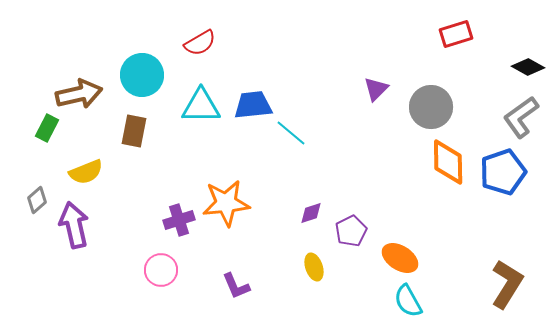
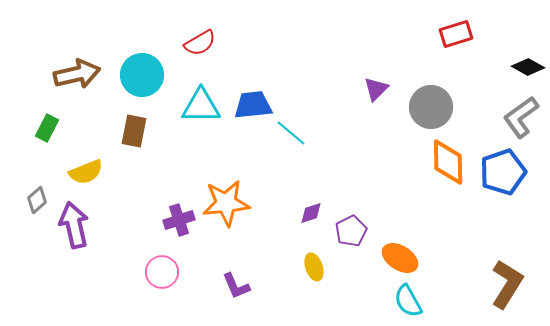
brown arrow: moved 2 px left, 20 px up
pink circle: moved 1 px right, 2 px down
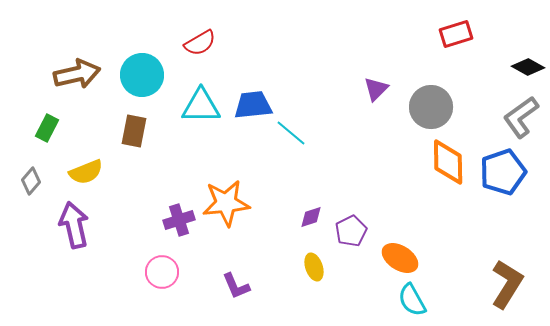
gray diamond: moved 6 px left, 19 px up; rotated 8 degrees counterclockwise
purple diamond: moved 4 px down
cyan semicircle: moved 4 px right, 1 px up
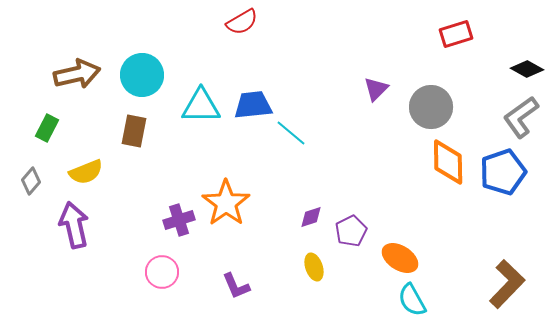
red semicircle: moved 42 px right, 21 px up
black diamond: moved 1 px left, 2 px down
orange star: rotated 30 degrees counterclockwise
brown L-shape: rotated 12 degrees clockwise
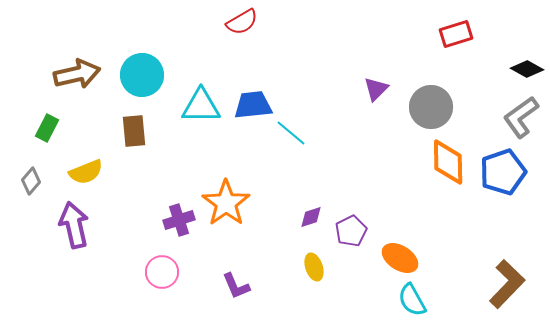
brown rectangle: rotated 16 degrees counterclockwise
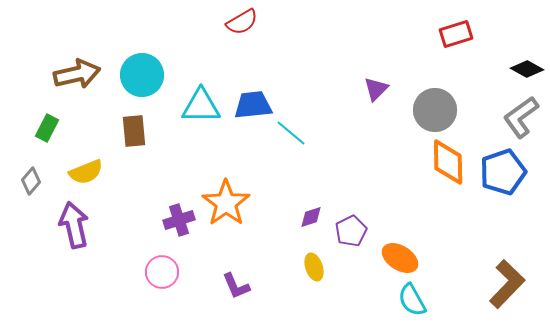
gray circle: moved 4 px right, 3 px down
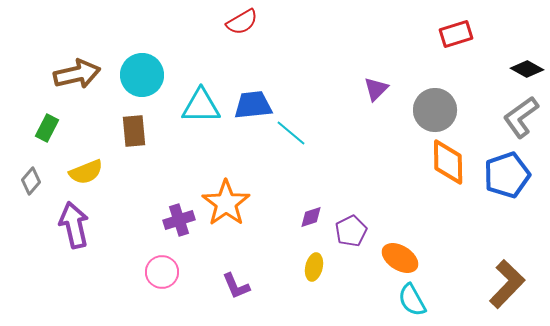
blue pentagon: moved 4 px right, 3 px down
yellow ellipse: rotated 32 degrees clockwise
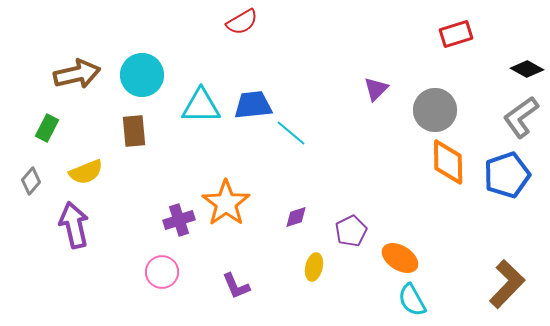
purple diamond: moved 15 px left
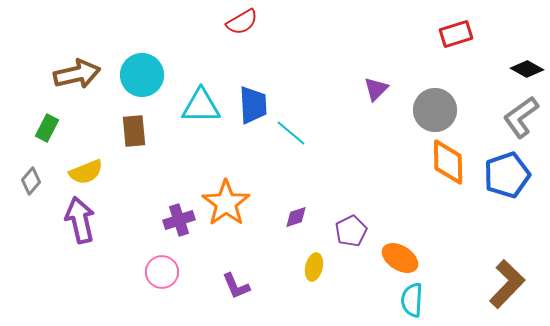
blue trapezoid: rotated 93 degrees clockwise
purple arrow: moved 6 px right, 5 px up
cyan semicircle: rotated 32 degrees clockwise
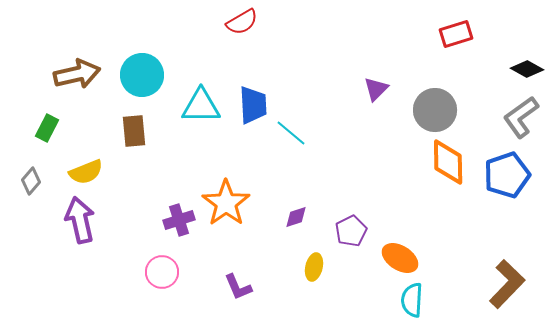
purple L-shape: moved 2 px right, 1 px down
